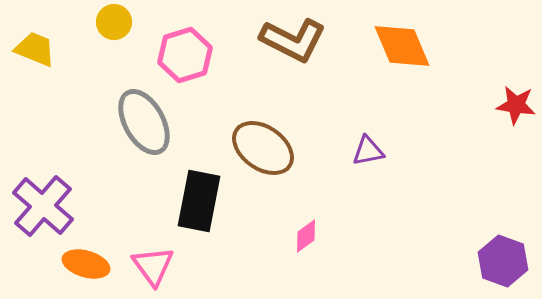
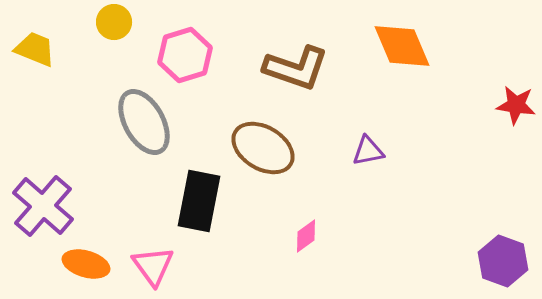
brown L-shape: moved 3 px right, 28 px down; rotated 8 degrees counterclockwise
brown ellipse: rotated 4 degrees counterclockwise
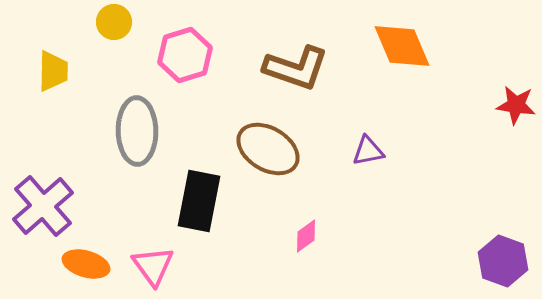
yellow trapezoid: moved 18 px right, 22 px down; rotated 69 degrees clockwise
gray ellipse: moved 7 px left, 9 px down; rotated 28 degrees clockwise
brown ellipse: moved 5 px right, 1 px down
purple cross: rotated 8 degrees clockwise
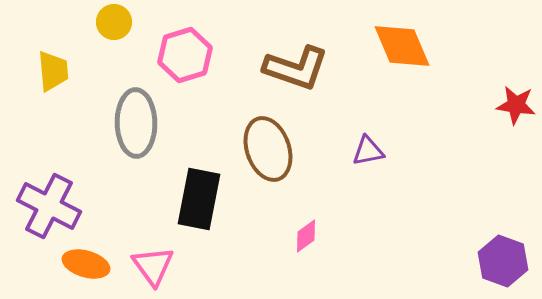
yellow trapezoid: rotated 6 degrees counterclockwise
gray ellipse: moved 1 px left, 8 px up
brown ellipse: rotated 40 degrees clockwise
black rectangle: moved 2 px up
purple cross: moved 6 px right; rotated 22 degrees counterclockwise
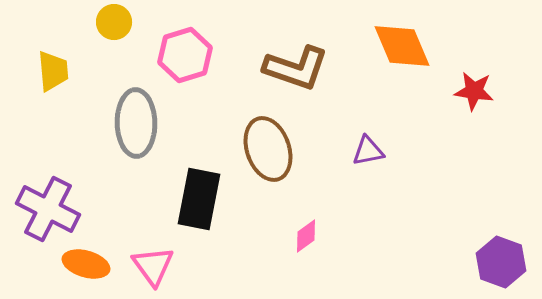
red star: moved 42 px left, 14 px up
purple cross: moved 1 px left, 3 px down
purple hexagon: moved 2 px left, 1 px down
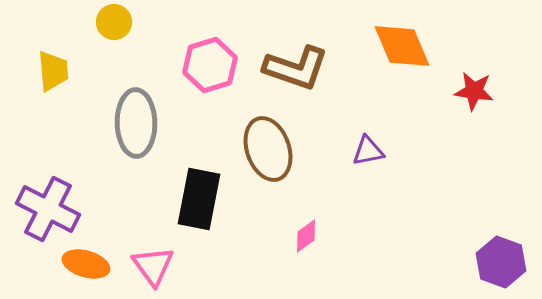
pink hexagon: moved 25 px right, 10 px down
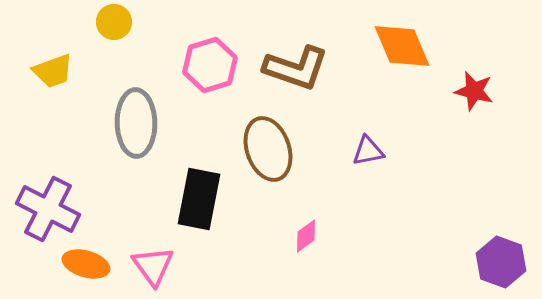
yellow trapezoid: rotated 75 degrees clockwise
red star: rotated 6 degrees clockwise
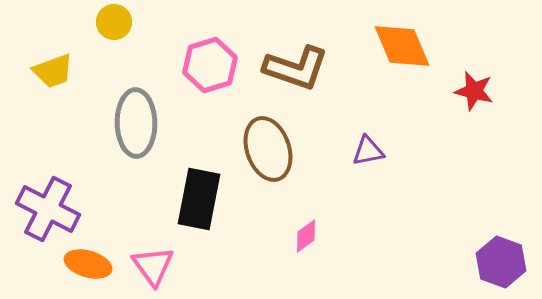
orange ellipse: moved 2 px right
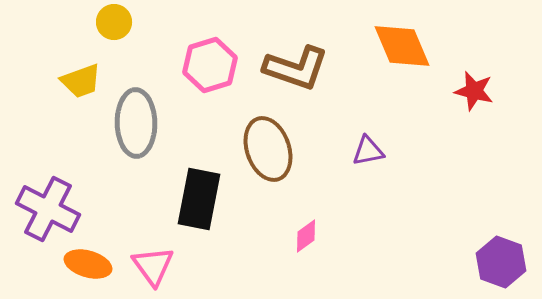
yellow trapezoid: moved 28 px right, 10 px down
